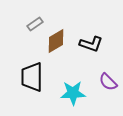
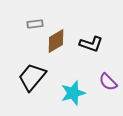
gray rectangle: rotated 28 degrees clockwise
black trapezoid: rotated 40 degrees clockwise
cyan star: rotated 15 degrees counterclockwise
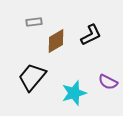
gray rectangle: moved 1 px left, 2 px up
black L-shape: moved 9 px up; rotated 45 degrees counterclockwise
purple semicircle: rotated 18 degrees counterclockwise
cyan star: moved 1 px right
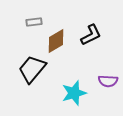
black trapezoid: moved 8 px up
purple semicircle: moved 1 px up; rotated 24 degrees counterclockwise
